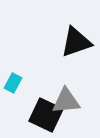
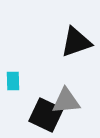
cyan rectangle: moved 2 px up; rotated 30 degrees counterclockwise
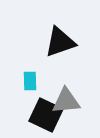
black triangle: moved 16 px left
cyan rectangle: moved 17 px right
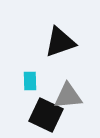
gray triangle: moved 2 px right, 5 px up
